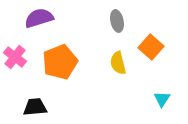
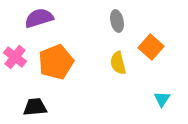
orange pentagon: moved 4 px left
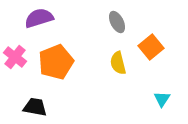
gray ellipse: moved 1 px down; rotated 15 degrees counterclockwise
orange square: rotated 10 degrees clockwise
black trapezoid: rotated 15 degrees clockwise
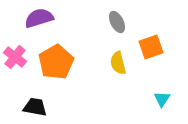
orange square: rotated 20 degrees clockwise
orange pentagon: rotated 8 degrees counterclockwise
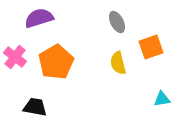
cyan triangle: rotated 48 degrees clockwise
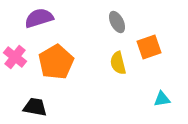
orange square: moved 2 px left
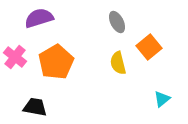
orange square: rotated 20 degrees counterclockwise
cyan triangle: rotated 30 degrees counterclockwise
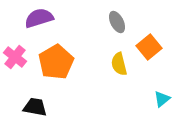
yellow semicircle: moved 1 px right, 1 px down
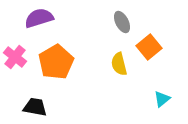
gray ellipse: moved 5 px right
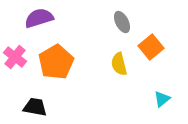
orange square: moved 2 px right
